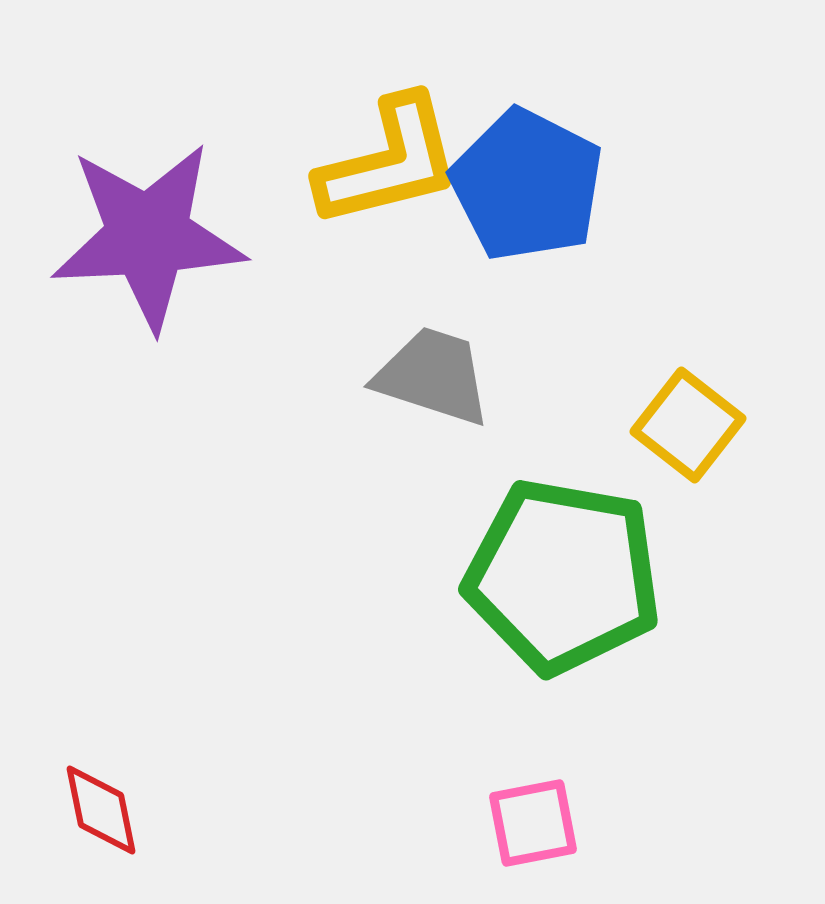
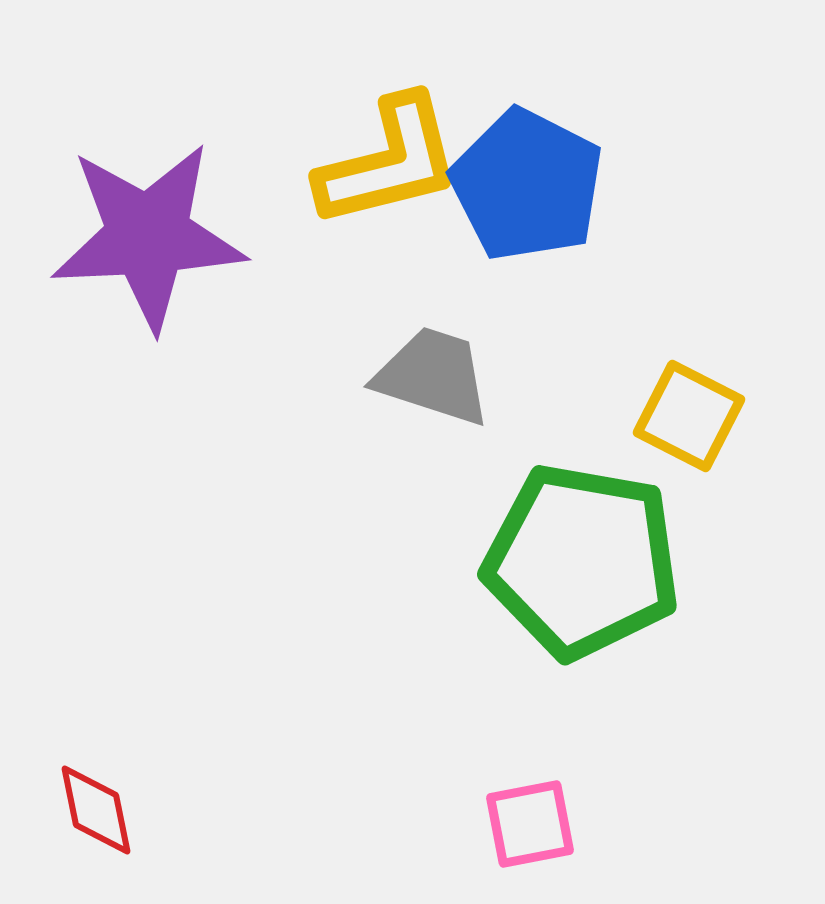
yellow square: moved 1 px right, 9 px up; rotated 11 degrees counterclockwise
green pentagon: moved 19 px right, 15 px up
red diamond: moved 5 px left
pink square: moved 3 px left, 1 px down
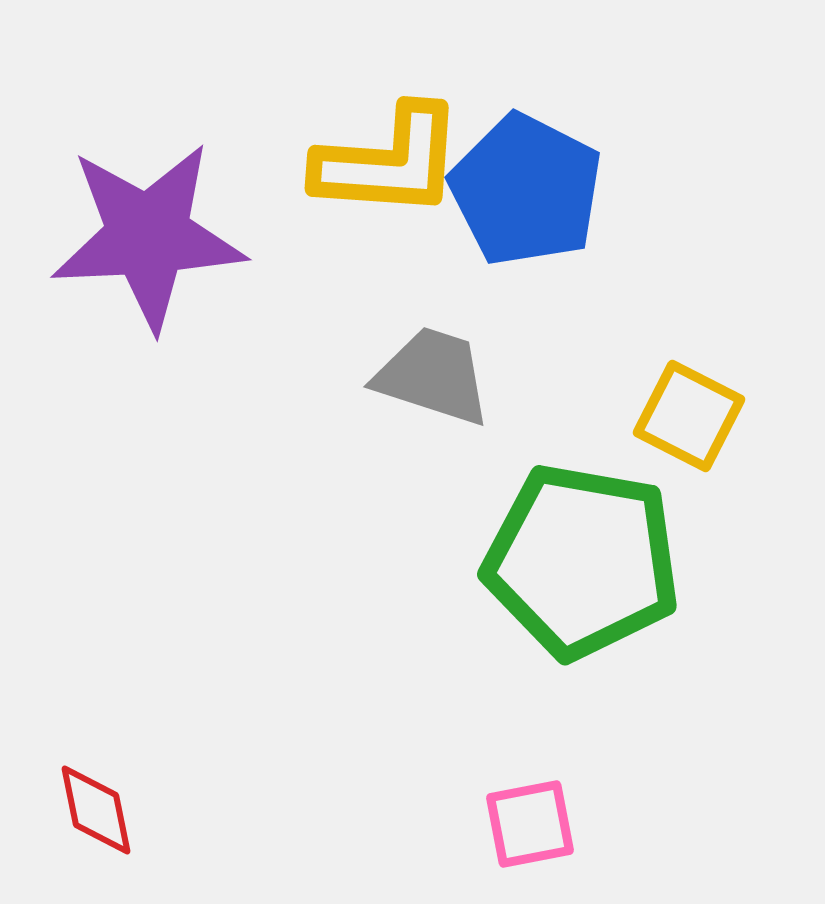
yellow L-shape: rotated 18 degrees clockwise
blue pentagon: moved 1 px left, 5 px down
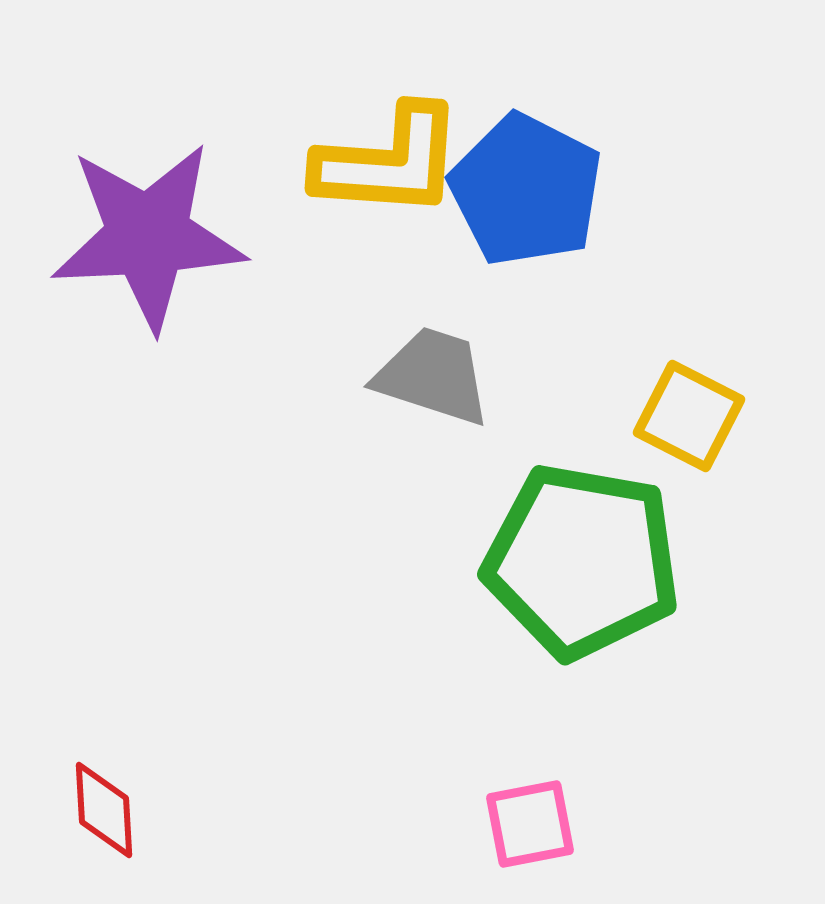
red diamond: moved 8 px right; rotated 8 degrees clockwise
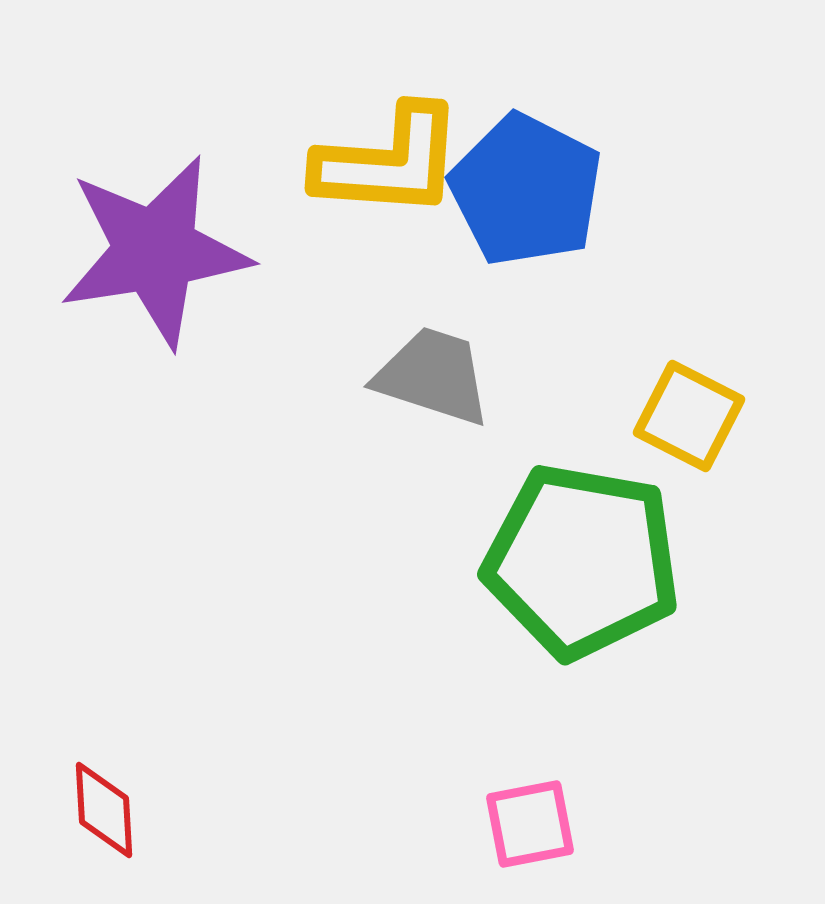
purple star: moved 7 px right, 15 px down; rotated 6 degrees counterclockwise
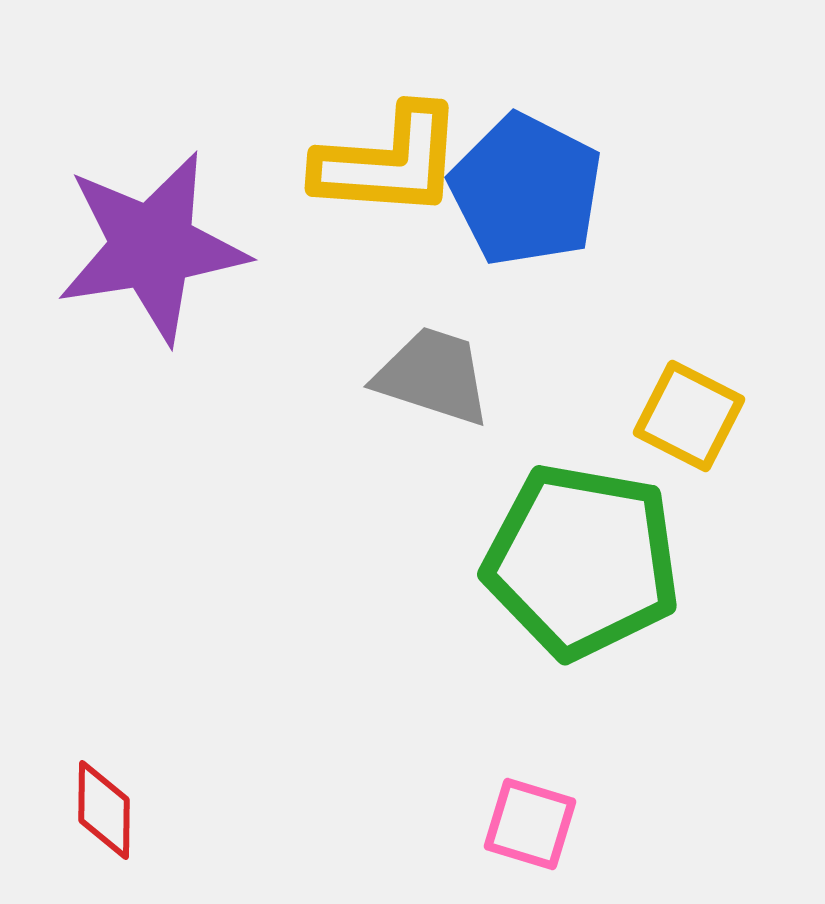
purple star: moved 3 px left, 4 px up
red diamond: rotated 4 degrees clockwise
pink square: rotated 28 degrees clockwise
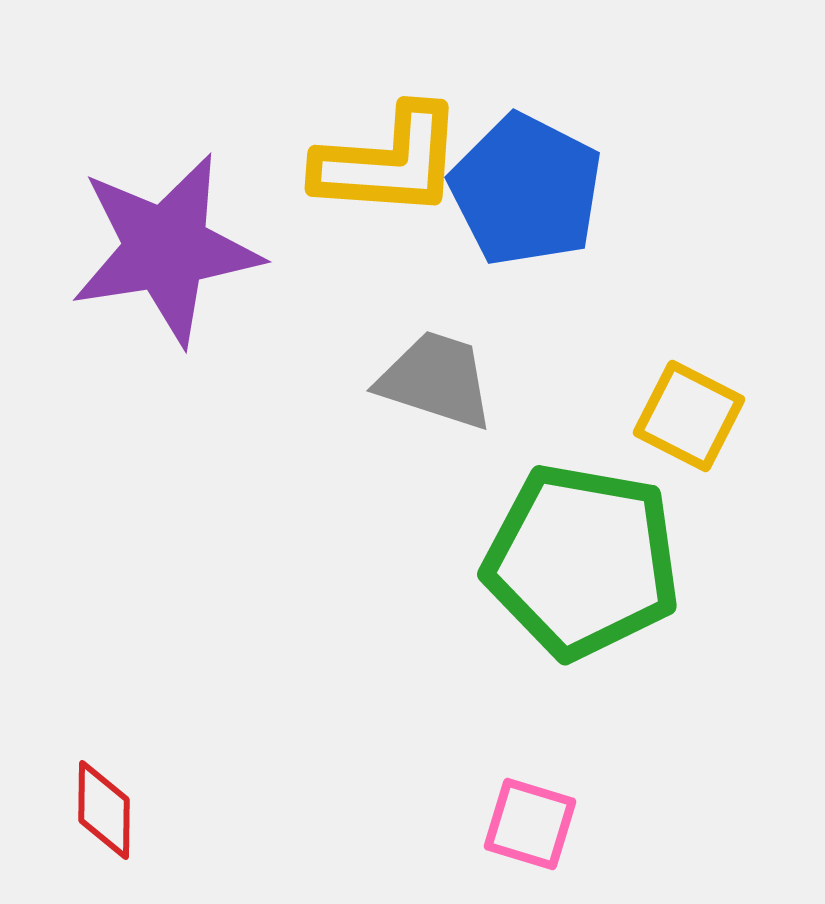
purple star: moved 14 px right, 2 px down
gray trapezoid: moved 3 px right, 4 px down
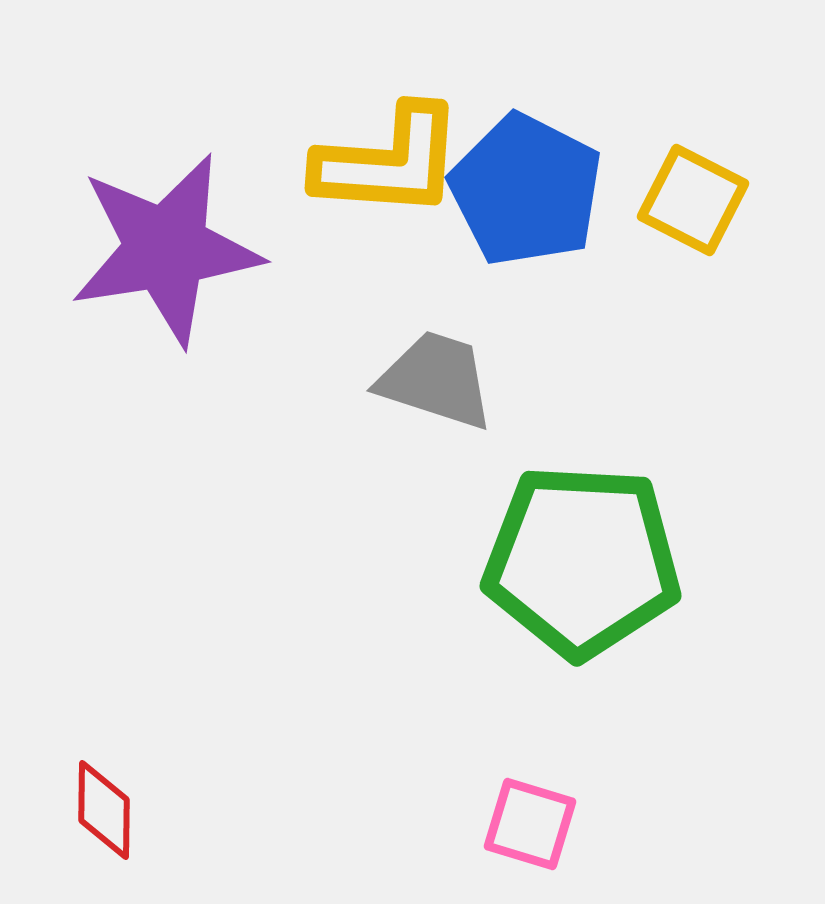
yellow square: moved 4 px right, 216 px up
green pentagon: rotated 7 degrees counterclockwise
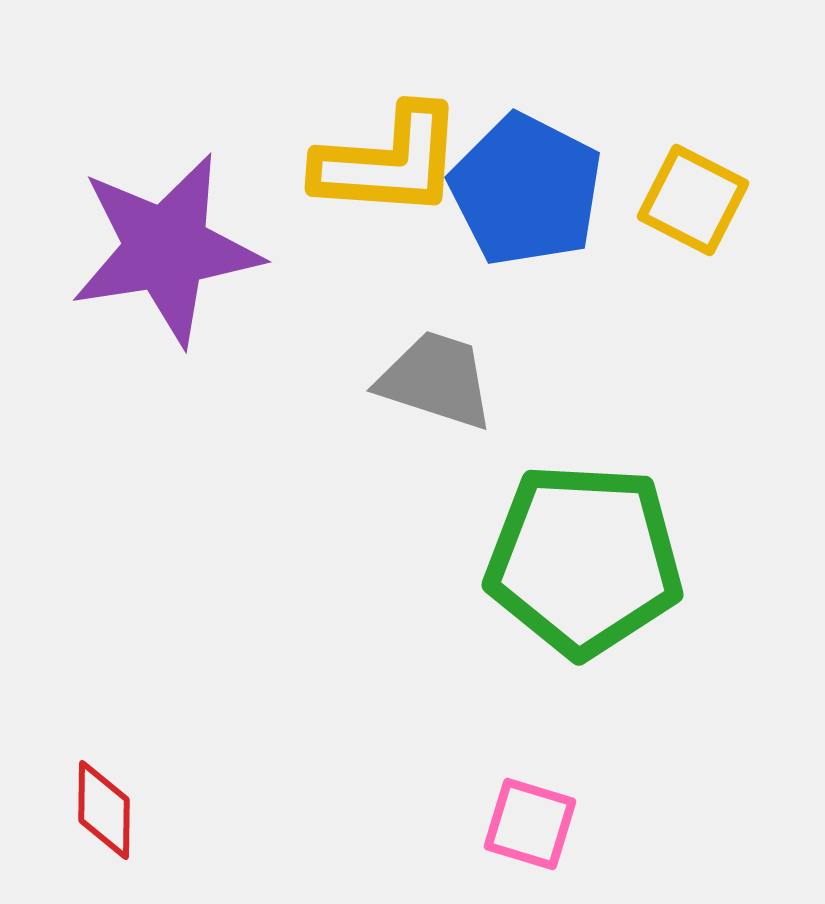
green pentagon: moved 2 px right, 1 px up
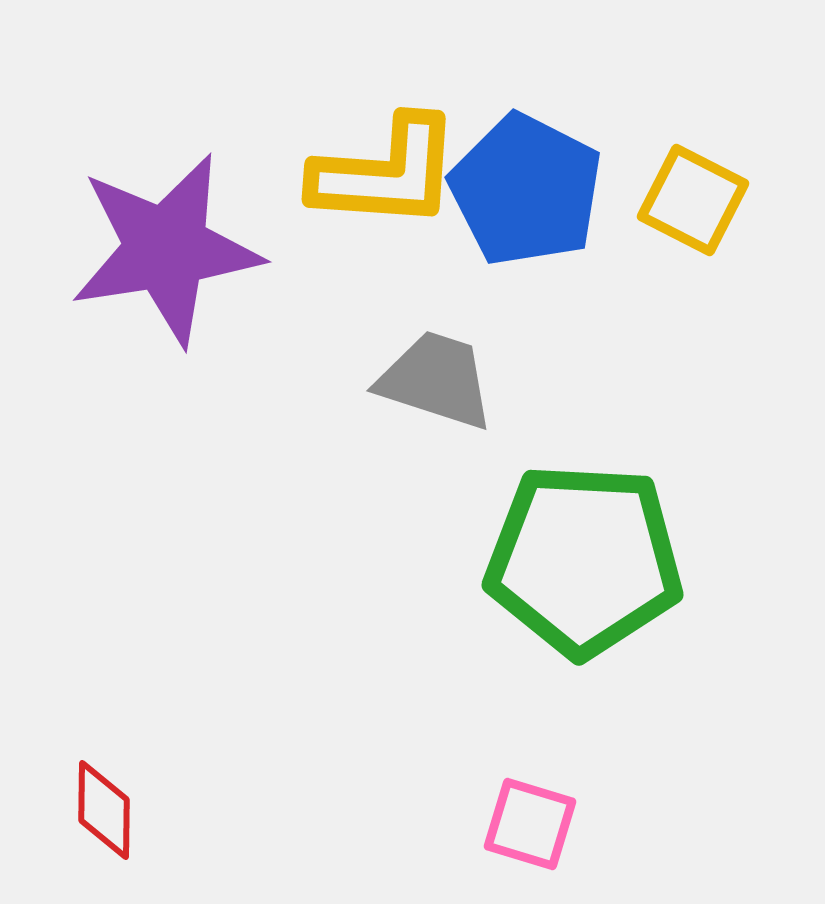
yellow L-shape: moved 3 px left, 11 px down
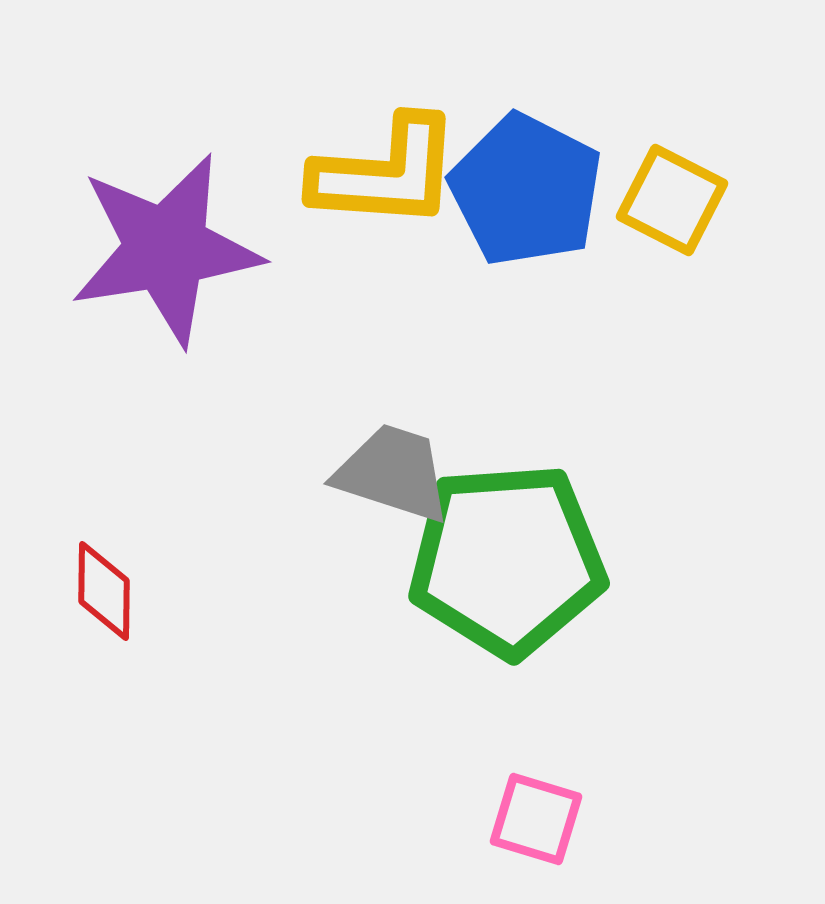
yellow square: moved 21 px left
gray trapezoid: moved 43 px left, 93 px down
green pentagon: moved 77 px left; rotated 7 degrees counterclockwise
red diamond: moved 219 px up
pink square: moved 6 px right, 5 px up
